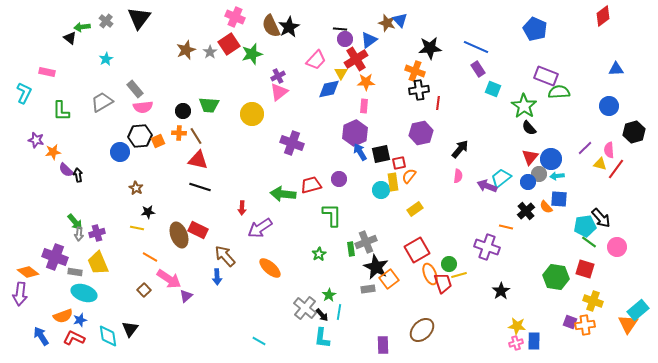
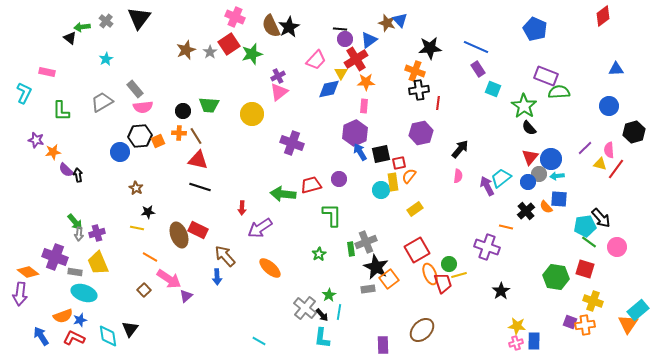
purple arrow at (487, 186): rotated 42 degrees clockwise
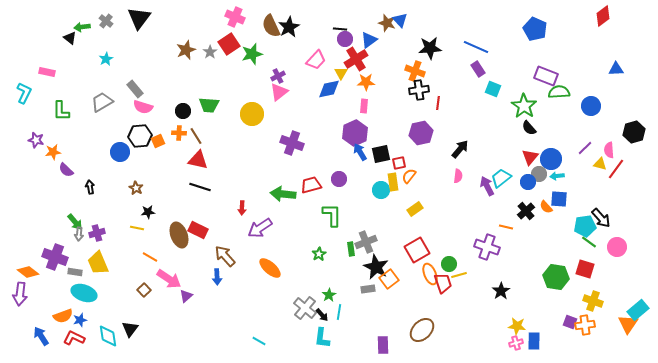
blue circle at (609, 106): moved 18 px left
pink semicircle at (143, 107): rotated 24 degrees clockwise
black arrow at (78, 175): moved 12 px right, 12 px down
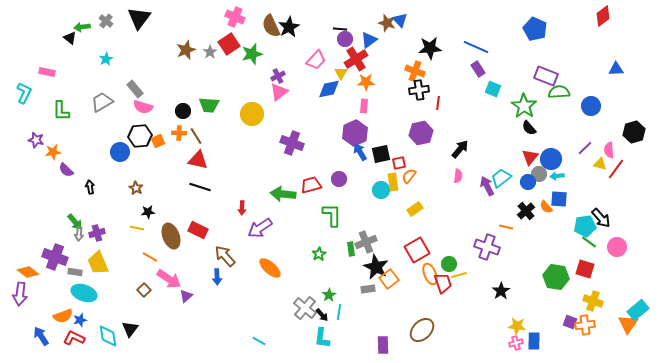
brown ellipse at (179, 235): moved 8 px left, 1 px down
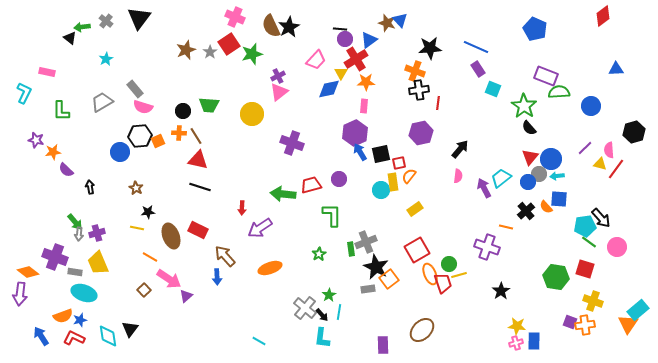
purple arrow at (487, 186): moved 3 px left, 2 px down
orange ellipse at (270, 268): rotated 60 degrees counterclockwise
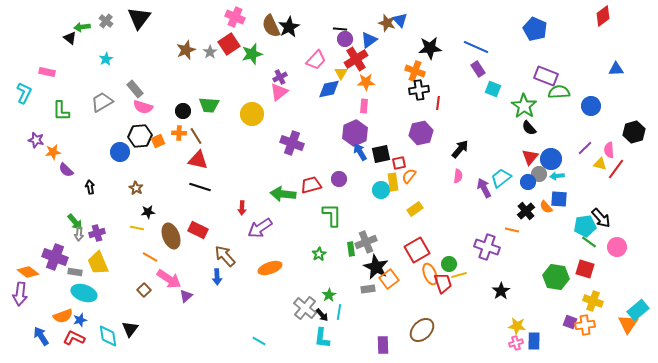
purple cross at (278, 76): moved 2 px right, 1 px down
orange line at (506, 227): moved 6 px right, 3 px down
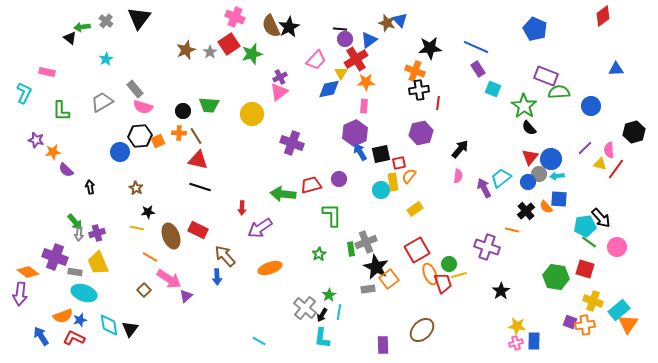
cyan rectangle at (638, 310): moved 19 px left
black arrow at (322, 315): rotated 72 degrees clockwise
cyan diamond at (108, 336): moved 1 px right, 11 px up
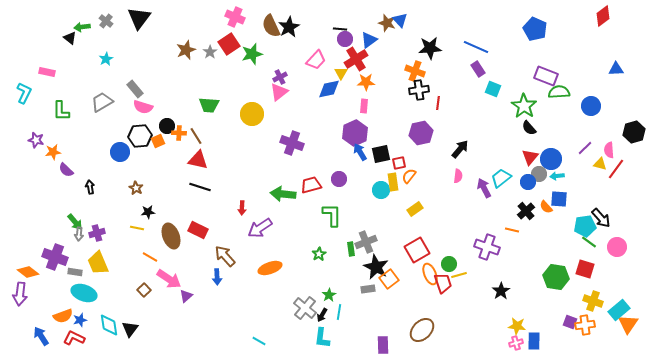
black circle at (183, 111): moved 16 px left, 15 px down
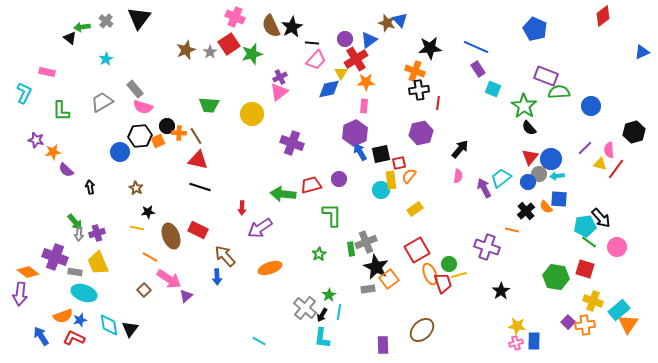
black star at (289, 27): moved 3 px right
black line at (340, 29): moved 28 px left, 14 px down
blue triangle at (616, 69): moved 26 px right, 17 px up; rotated 21 degrees counterclockwise
yellow rectangle at (393, 182): moved 2 px left, 2 px up
purple square at (570, 322): moved 2 px left; rotated 24 degrees clockwise
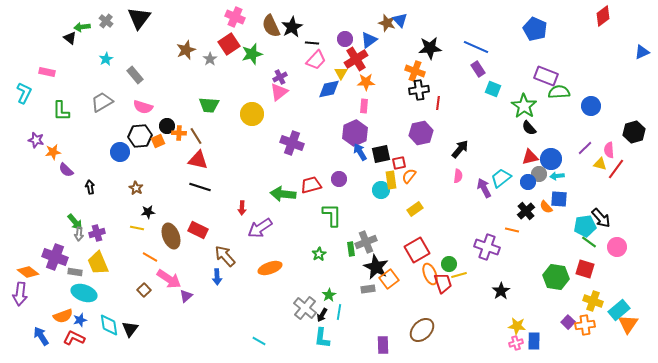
gray star at (210, 52): moved 7 px down
gray rectangle at (135, 89): moved 14 px up
red triangle at (530, 157): rotated 36 degrees clockwise
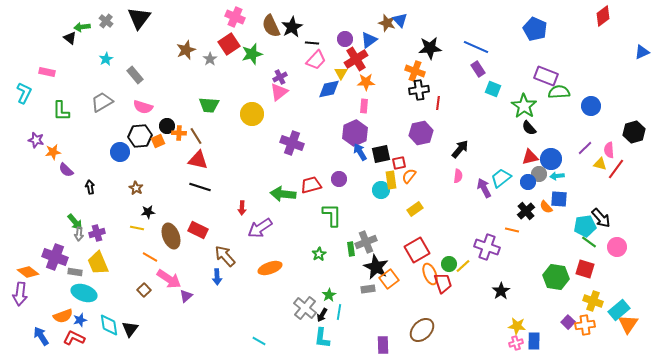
yellow line at (459, 275): moved 4 px right, 9 px up; rotated 28 degrees counterclockwise
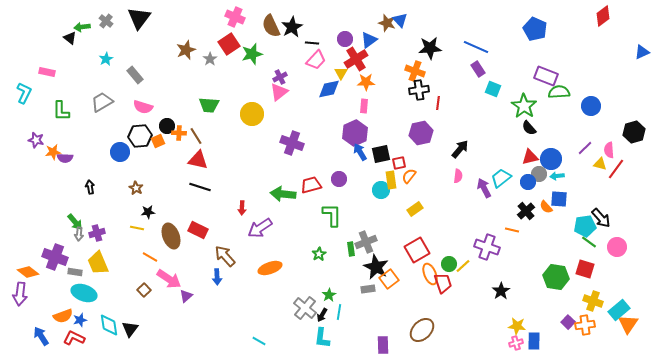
purple semicircle at (66, 170): moved 1 px left, 12 px up; rotated 42 degrees counterclockwise
